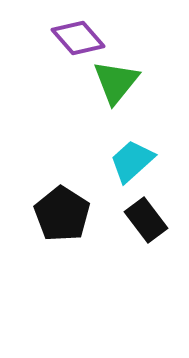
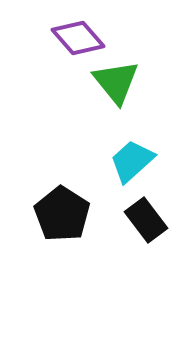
green triangle: rotated 18 degrees counterclockwise
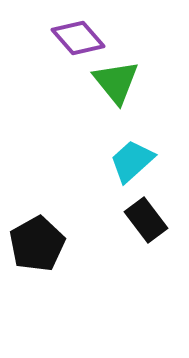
black pentagon: moved 25 px left, 30 px down; rotated 10 degrees clockwise
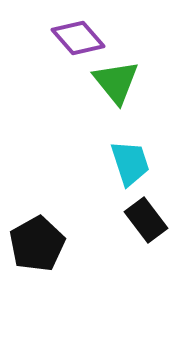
cyan trapezoid: moved 2 px left, 2 px down; rotated 114 degrees clockwise
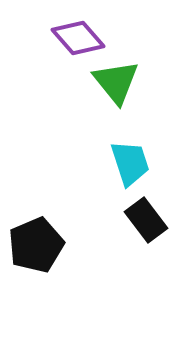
black pentagon: moved 1 px left, 1 px down; rotated 6 degrees clockwise
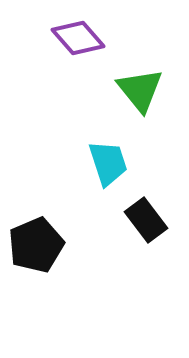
green triangle: moved 24 px right, 8 px down
cyan trapezoid: moved 22 px left
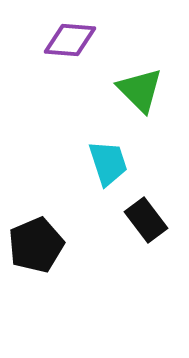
purple diamond: moved 8 px left, 2 px down; rotated 44 degrees counterclockwise
green triangle: rotated 6 degrees counterclockwise
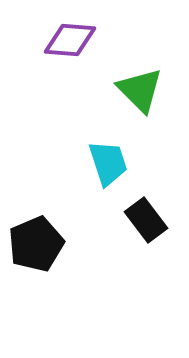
black pentagon: moved 1 px up
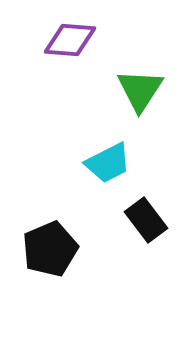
green triangle: rotated 18 degrees clockwise
cyan trapezoid: rotated 81 degrees clockwise
black pentagon: moved 14 px right, 5 px down
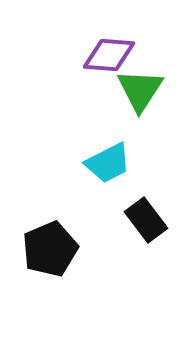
purple diamond: moved 39 px right, 15 px down
